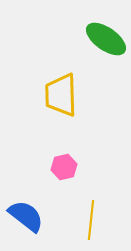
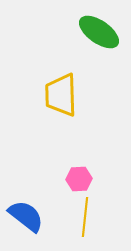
green ellipse: moved 7 px left, 7 px up
pink hexagon: moved 15 px right, 12 px down; rotated 10 degrees clockwise
yellow line: moved 6 px left, 3 px up
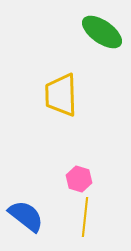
green ellipse: moved 3 px right
pink hexagon: rotated 20 degrees clockwise
